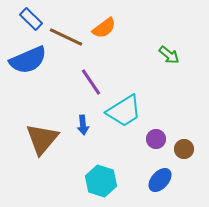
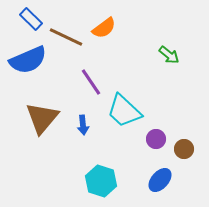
cyan trapezoid: rotated 75 degrees clockwise
brown triangle: moved 21 px up
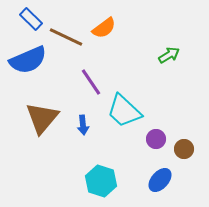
green arrow: rotated 70 degrees counterclockwise
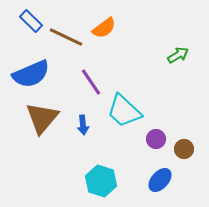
blue rectangle: moved 2 px down
green arrow: moved 9 px right
blue semicircle: moved 3 px right, 14 px down
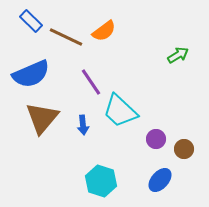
orange semicircle: moved 3 px down
cyan trapezoid: moved 4 px left
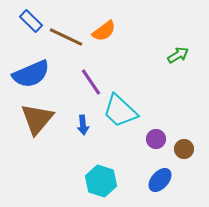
brown triangle: moved 5 px left, 1 px down
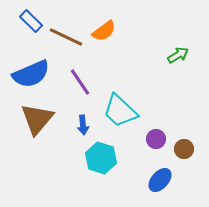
purple line: moved 11 px left
cyan hexagon: moved 23 px up
